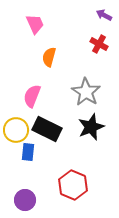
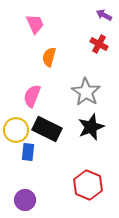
red hexagon: moved 15 px right
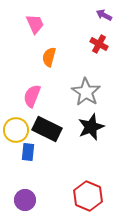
red hexagon: moved 11 px down
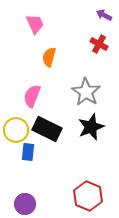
purple circle: moved 4 px down
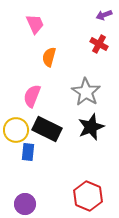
purple arrow: rotated 49 degrees counterclockwise
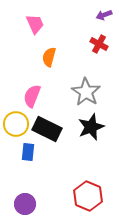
yellow circle: moved 6 px up
